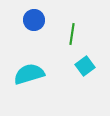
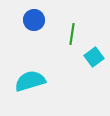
cyan square: moved 9 px right, 9 px up
cyan semicircle: moved 1 px right, 7 px down
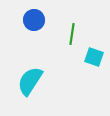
cyan square: rotated 36 degrees counterclockwise
cyan semicircle: rotated 40 degrees counterclockwise
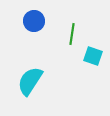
blue circle: moved 1 px down
cyan square: moved 1 px left, 1 px up
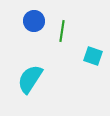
green line: moved 10 px left, 3 px up
cyan semicircle: moved 2 px up
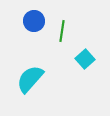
cyan square: moved 8 px left, 3 px down; rotated 30 degrees clockwise
cyan semicircle: rotated 8 degrees clockwise
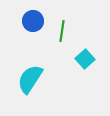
blue circle: moved 1 px left
cyan semicircle: rotated 8 degrees counterclockwise
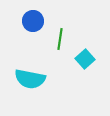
green line: moved 2 px left, 8 px down
cyan semicircle: rotated 112 degrees counterclockwise
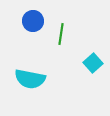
green line: moved 1 px right, 5 px up
cyan square: moved 8 px right, 4 px down
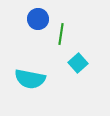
blue circle: moved 5 px right, 2 px up
cyan square: moved 15 px left
